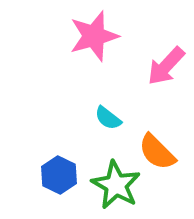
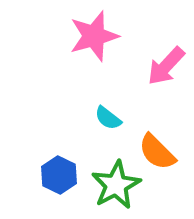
green star: rotated 15 degrees clockwise
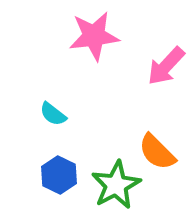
pink star: rotated 9 degrees clockwise
cyan semicircle: moved 55 px left, 4 px up
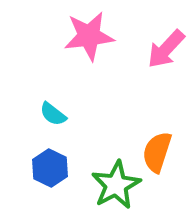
pink star: moved 5 px left
pink arrow: moved 17 px up
orange semicircle: rotated 63 degrees clockwise
blue hexagon: moved 9 px left, 7 px up
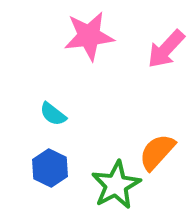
orange semicircle: rotated 24 degrees clockwise
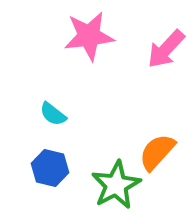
blue hexagon: rotated 12 degrees counterclockwise
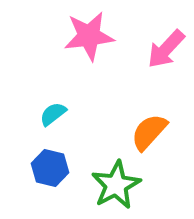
cyan semicircle: rotated 104 degrees clockwise
orange semicircle: moved 8 px left, 20 px up
